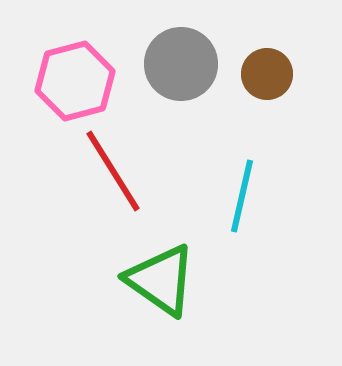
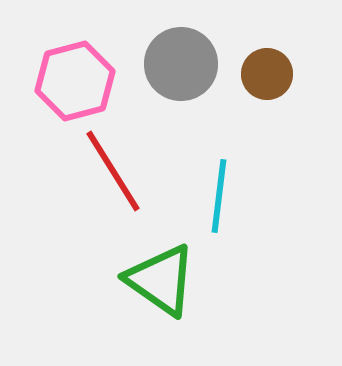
cyan line: moved 23 px left; rotated 6 degrees counterclockwise
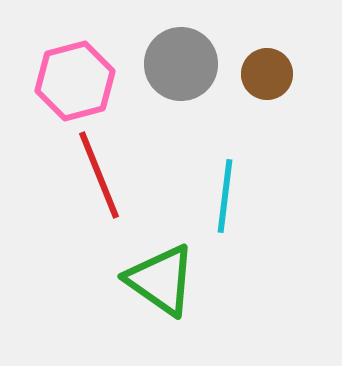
red line: moved 14 px left, 4 px down; rotated 10 degrees clockwise
cyan line: moved 6 px right
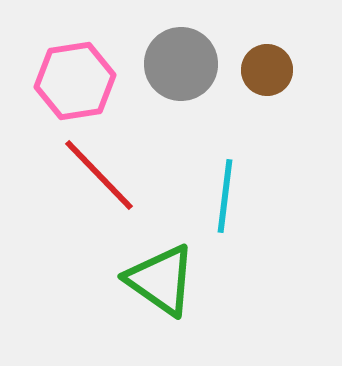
brown circle: moved 4 px up
pink hexagon: rotated 6 degrees clockwise
red line: rotated 22 degrees counterclockwise
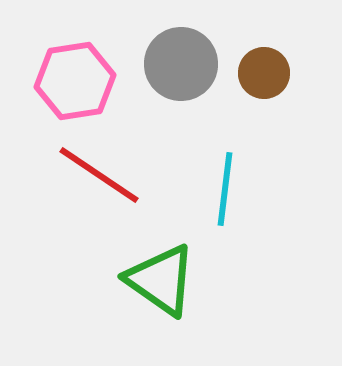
brown circle: moved 3 px left, 3 px down
red line: rotated 12 degrees counterclockwise
cyan line: moved 7 px up
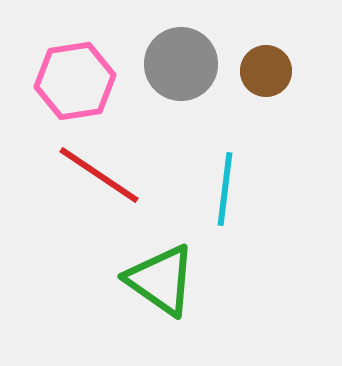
brown circle: moved 2 px right, 2 px up
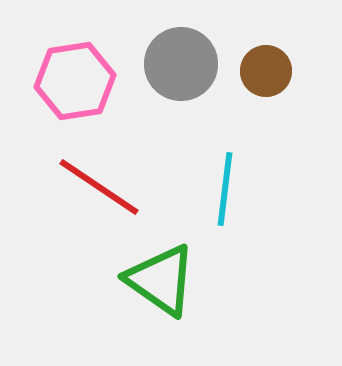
red line: moved 12 px down
